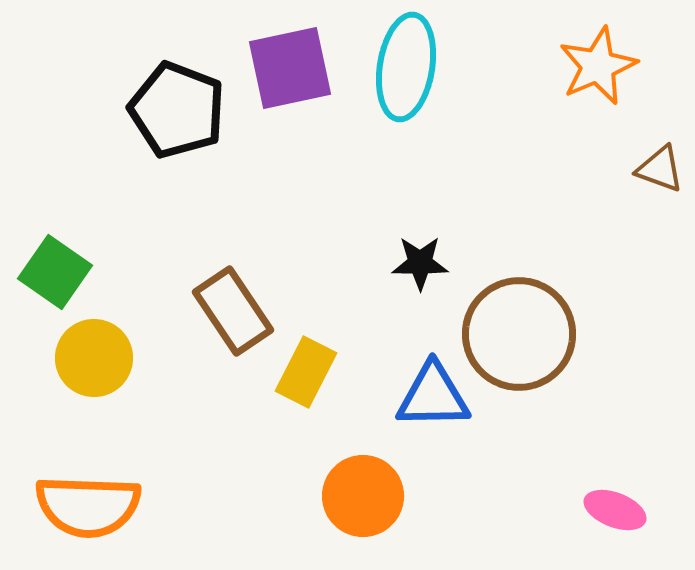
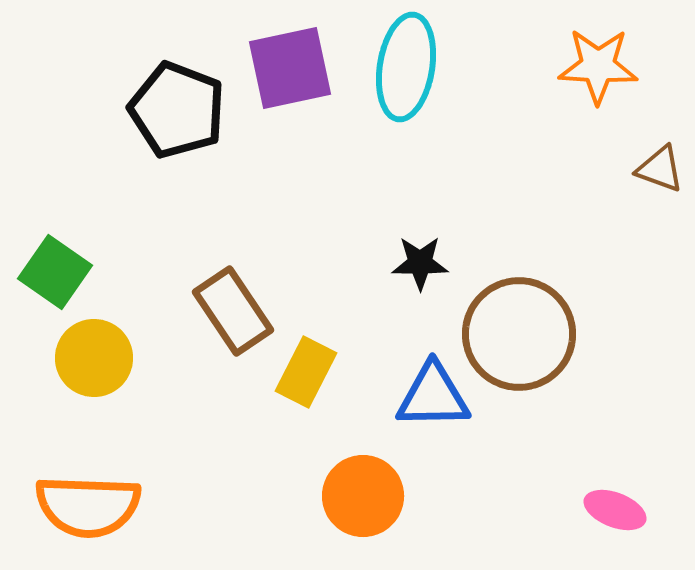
orange star: rotated 26 degrees clockwise
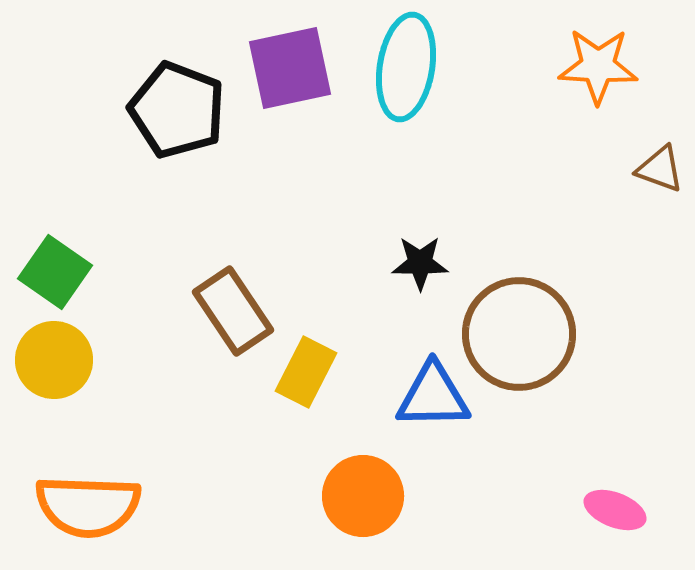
yellow circle: moved 40 px left, 2 px down
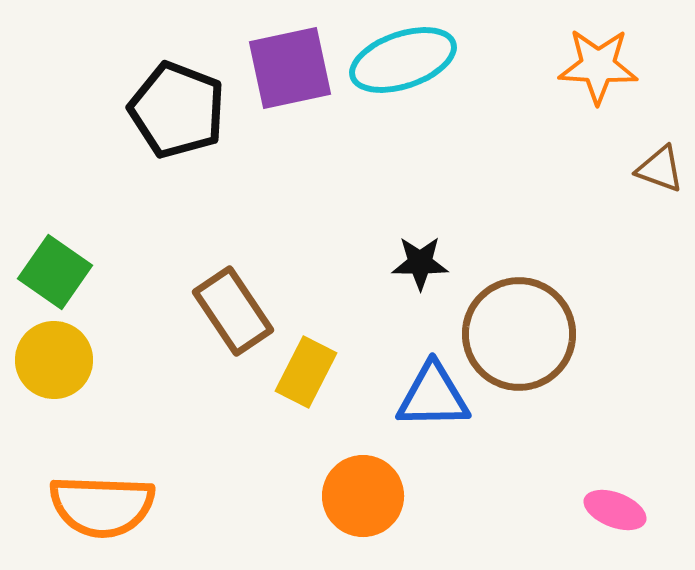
cyan ellipse: moved 3 px left, 7 px up; rotated 62 degrees clockwise
orange semicircle: moved 14 px right
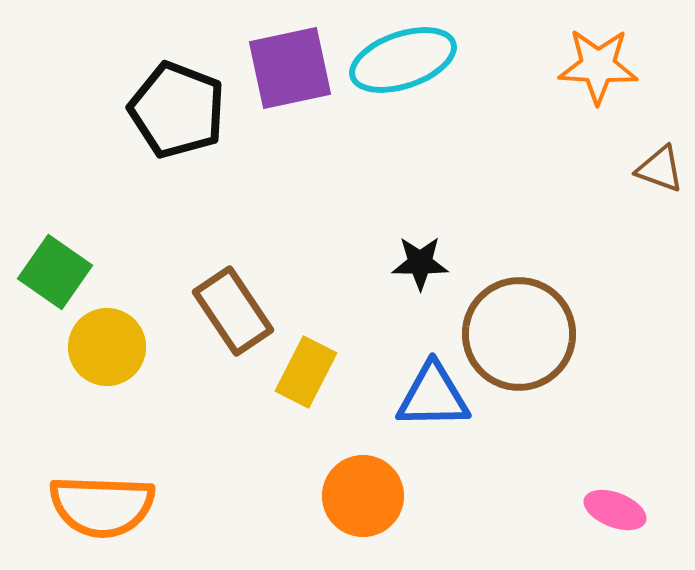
yellow circle: moved 53 px right, 13 px up
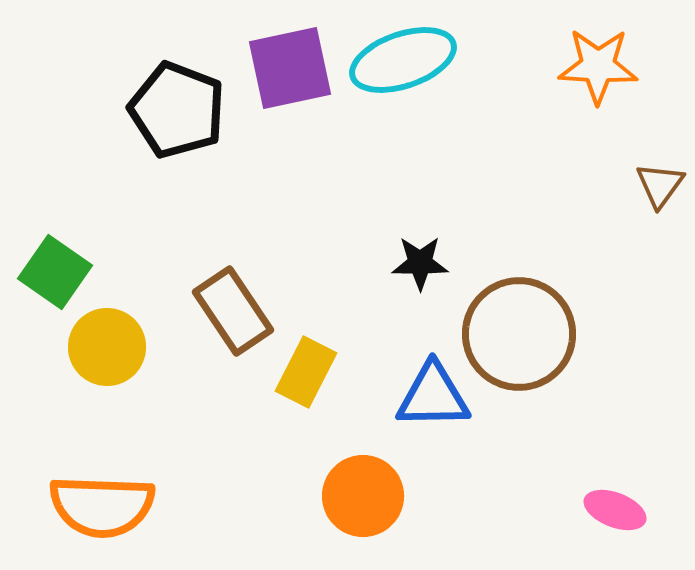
brown triangle: moved 16 px down; rotated 46 degrees clockwise
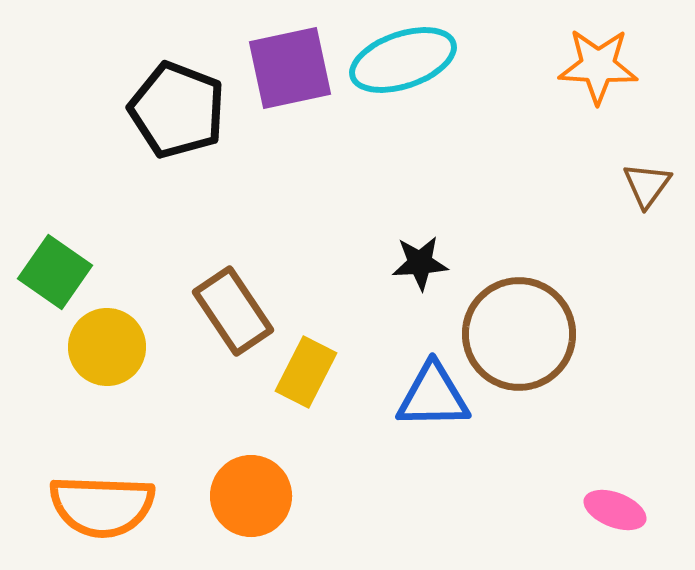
brown triangle: moved 13 px left
black star: rotated 4 degrees counterclockwise
orange circle: moved 112 px left
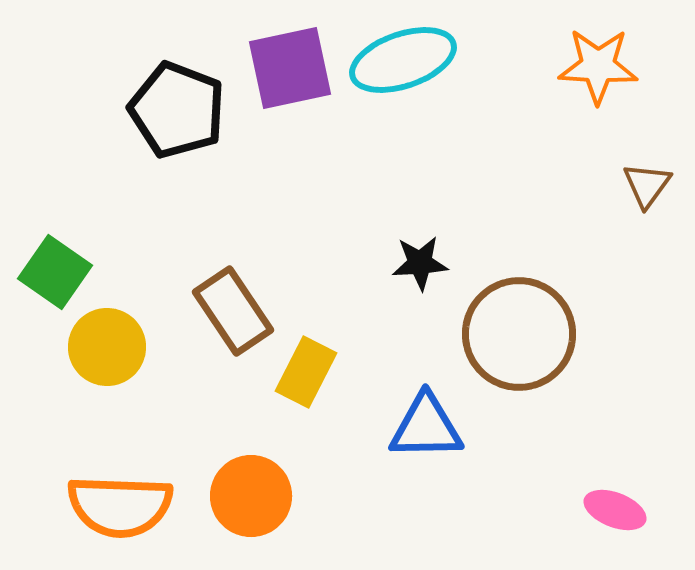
blue triangle: moved 7 px left, 31 px down
orange semicircle: moved 18 px right
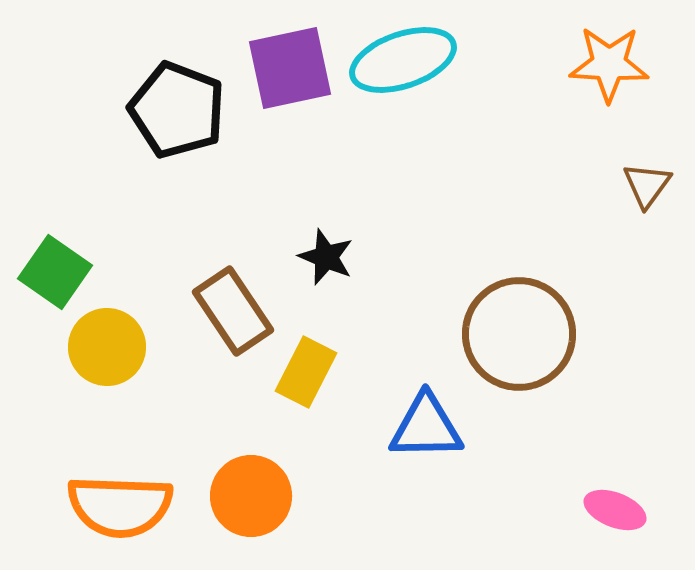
orange star: moved 11 px right, 2 px up
black star: moved 94 px left, 6 px up; rotated 26 degrees clockwise
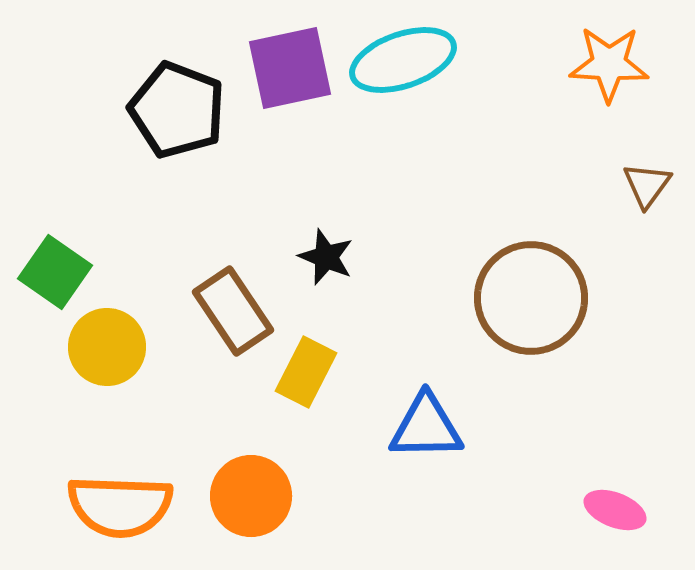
brown circle: moved 12 px right, 36 px up
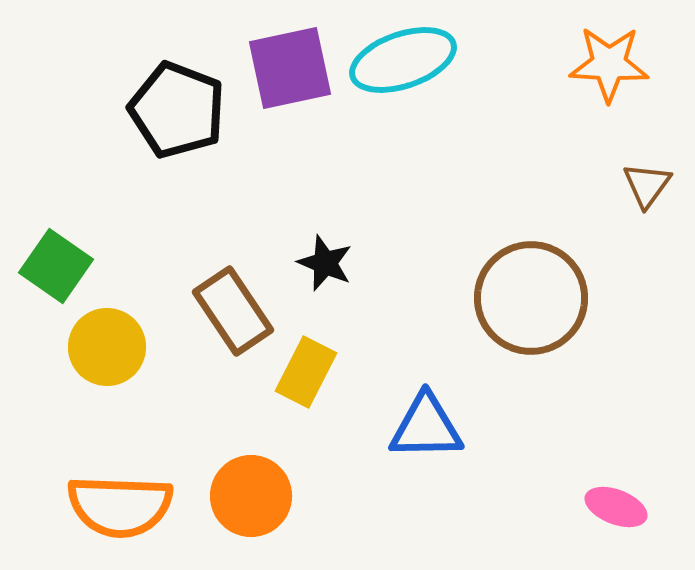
black star: moved 1 px left, 6 px down
green square: moved 1 px right, 6 px up
pink ellipse: moved 1 px right, 3 px up
